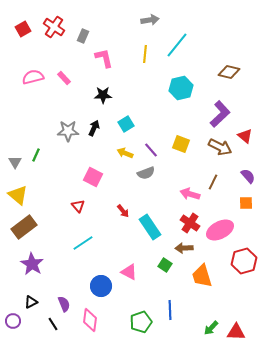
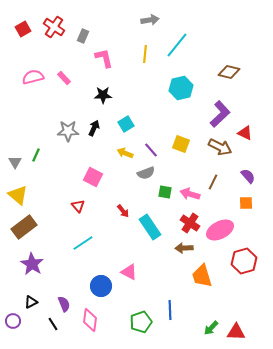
red triangle at (245, 136): moved 3 px up; rotated 14 degrees counterclockwise
green square at (165, 265): moved 73 px up; rotated 24 degrees counterclockwise
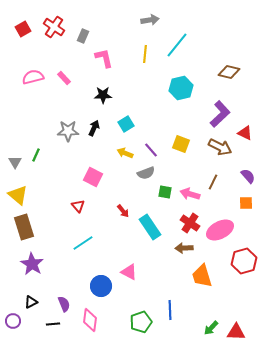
brown rectangle at (24, 227): rotated 70 degrees counterclockwise
black line at (53, 324): rotated 64 degrees counterclockwise
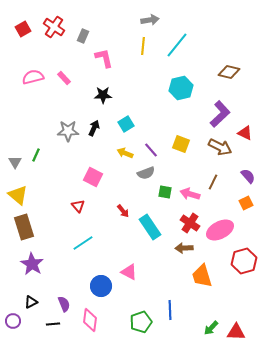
yellow line at (145, 54): moved 2 px left, 8 px up
orange square at (246, 203): rotated 24 degrees counterclockwise
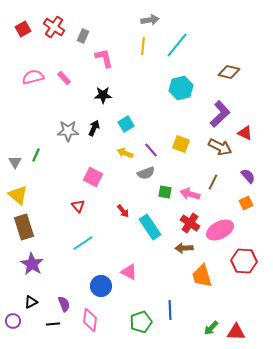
red hexagon at (244, 261): rotated 20 degrees clockwise
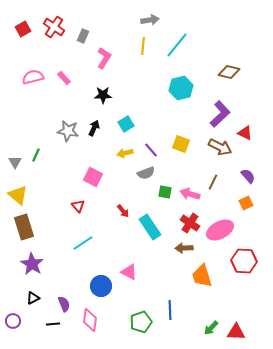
pink L-shape at (104, 58): rotated 45 degrees clockwise
gray star at (68, 131): rotated 10 degrees clockwise
yellow arrow at (125, 153): rotated 35 degrees counterclockwise
black triangle at (31, 302): moved 2 px right, 4 px up
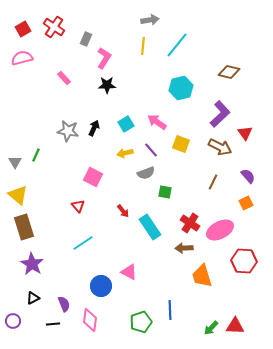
gray rectangle at (83, 36): moved 3 px right, 3 px down
pink semicircle at (33, 77): moved 11 px left, 19 px up
black star at (103, 95): moved 4 px right, 10 px up
red triangle at (245, 133): rotated 28 degrees clockwise
pink arrow at (190, 194): moved 33 px left, 72 px up; rotated 18 degrees clockwise
red triangle at (236, 332): moved 1 px left, 6 px up
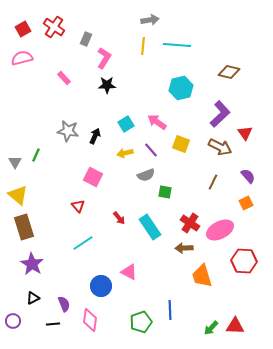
cyan line at (177, 45): rotated 56 degrees clockwise
black arrow at (94, 128): moved 1 px right, 8 px down
gray semicircle at (146, 173): moved 2 px down
red arrow at (123, 211): moved 4 px left, 7 px down
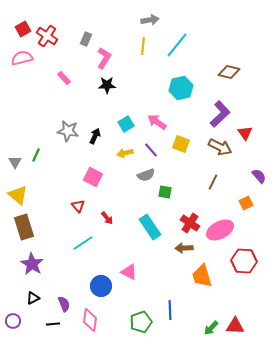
red cross at (54, 27): moved 7 px left, 9 px down
cyan line at (177, 45): rotated 56 degrees counterclockwise
purple semicircle at (248, 176): moved 11 px right
red arrow at (119, 218): moved 12 px left
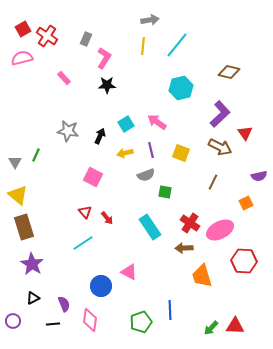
black arrow at (95, 136): moved 5 px right
yellow square at (181, 144): moved 9 px down
purple line at (151, 150): rotated 28 degrees clockwise
purple semicircle at (259, 176): rotated 119 degrees clockwise
red triangle at (78, 206): moved 7 px right, 6 px down
